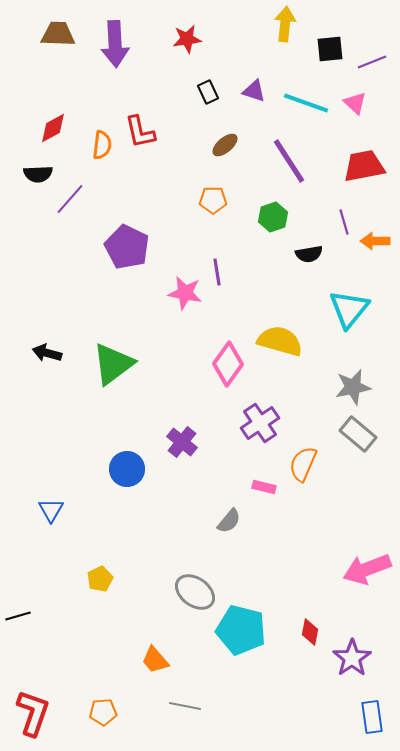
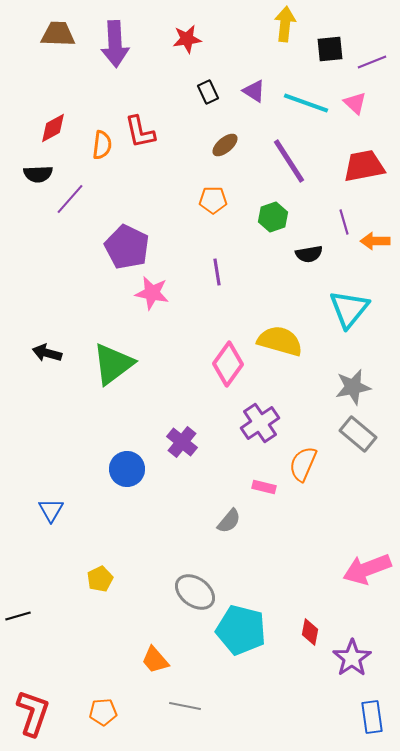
purple triangle at (254, 91): rotated 15 degrees clockwise
pink star at (185, 293): moved 33 px left
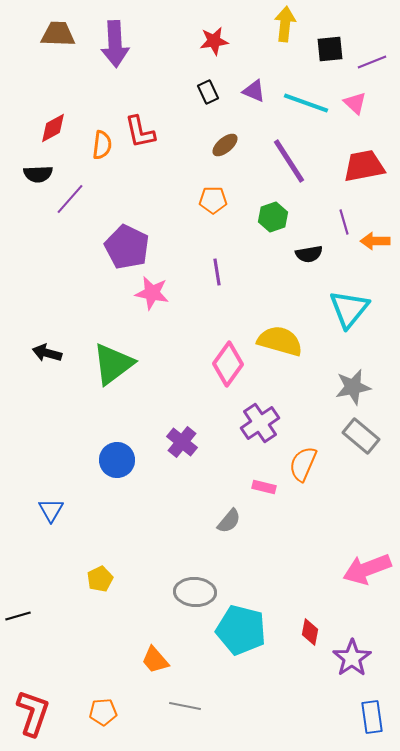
red star at (187, 39): moved 27 px right, 2 px down
purple triangle at (254, 91): rotated 10 degrees counterclockwise
gray rectangle at (358, 434): moved 3 px right, 2 px down
blue circle at (127, 469): moved 10 px left, 9 px up
gray ellipse at (195, 592): rotated 33 degrees counterclockwise
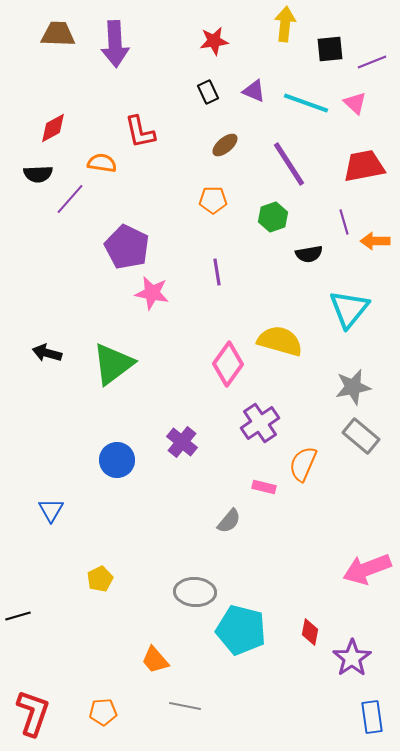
orange semicircle at (102, 145): moved 18 px down; rotated 88 degrees counterclockwise
purple line at (289, 161): moved 3 px down
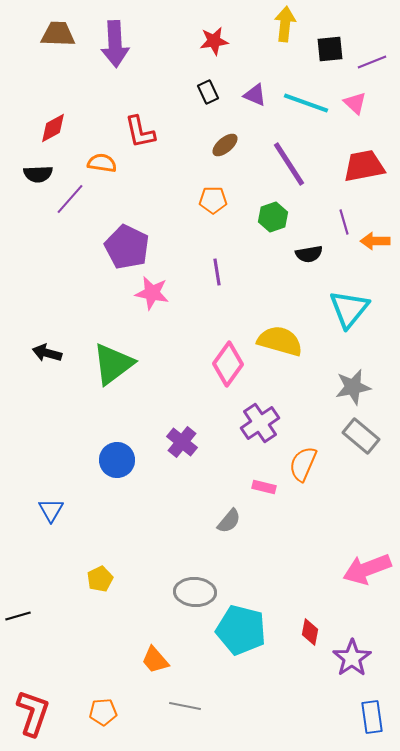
purple triangle at (254, 91): moved 1 px right, 4 px down
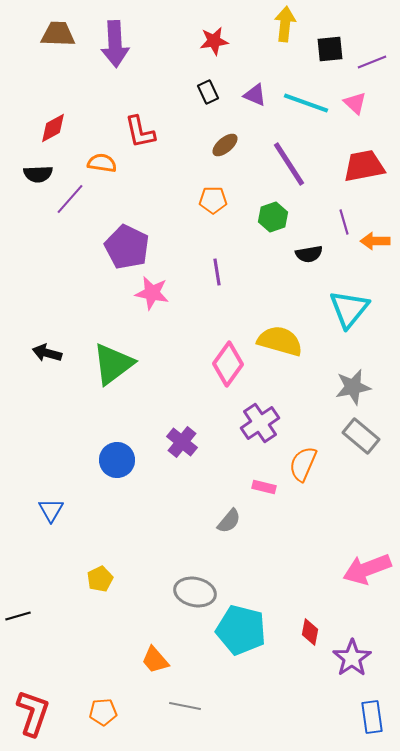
gray ellipse at (195, 592): rotated 9 degrees clockwise
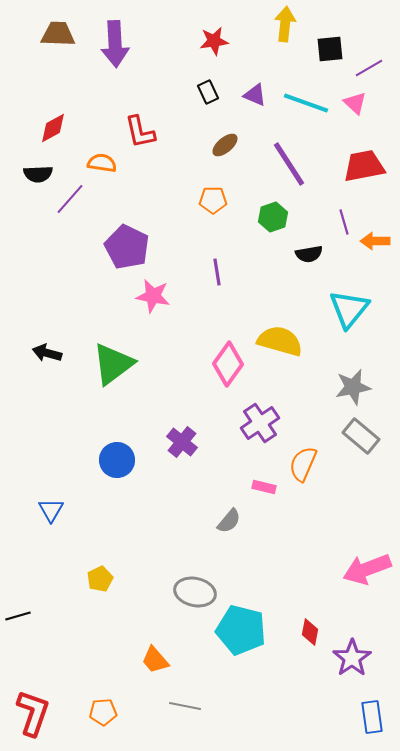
purple line at (372, 62): moved 3 px left, 6 px down; rotated 8 degrees counterclockwise
pink star at (152, 293): moved 1 px right, 3 px down
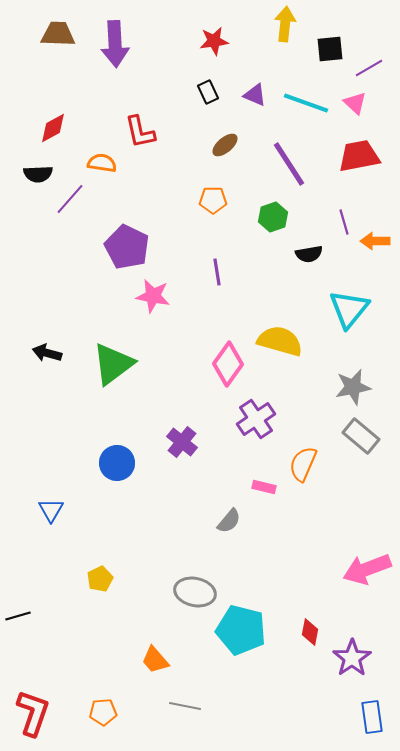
red trapezoid at (364, 166): moved 5 px left, 10 px up
purple cross at (260, 423): moved 4 px left, 4 px up
blue circle at (117, 460): moved 3 px down
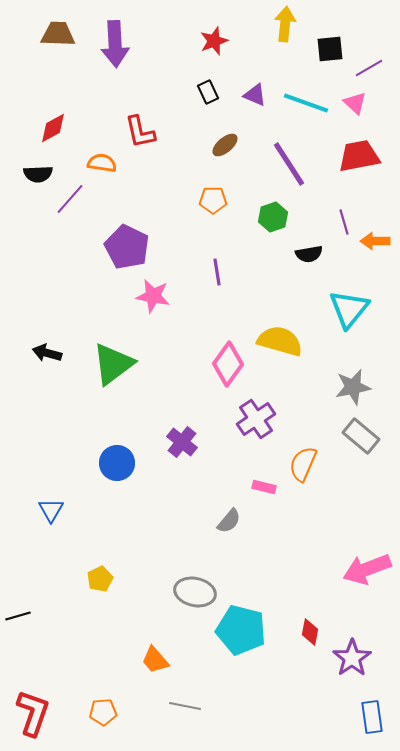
red star at (214, 41): rotated 12 degrees counterclockwise
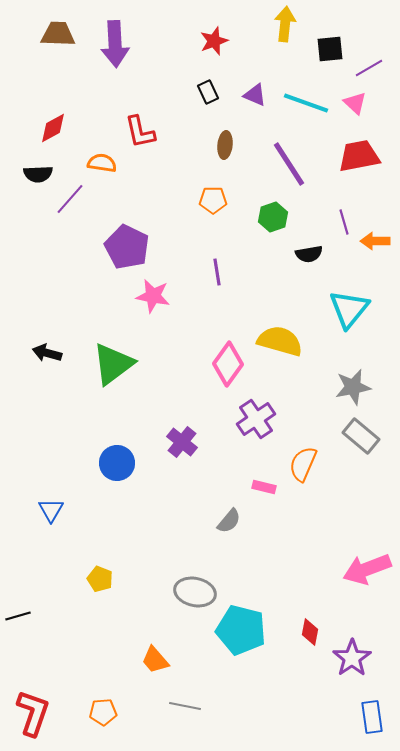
brown ellipse at (225, 145): rotated 44 degrees counterclockwise
yellow pentagon at (100, 579): rotated 25 degrees counterclockwise
